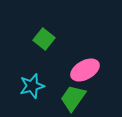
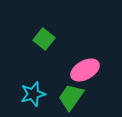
cyan star: moved 1 px right, 8 px down
green trapezoid: moved 2 px left, 1 px up
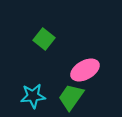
cyan star: moved 2 px down; rotated 10 degrees clockwise
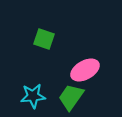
green square: rotated 20 degrees counterclockwise
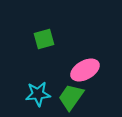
green square: rotated 35 degrees counterclockwise
cyan star: moved 5 px right, 2 px up
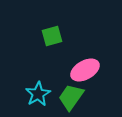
green square: moved 8 px right, 3 px up
cyan star: rotated 25 degrees counterclockwise
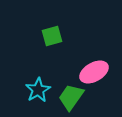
pink ellipse: moved 9 px right, 2 px down
cyan star: moved 4 px up
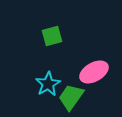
cyan star: moved 10 px right, 6 px up
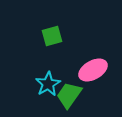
pink ellipse: moved 1 px left, 2 px up
green trapezoid: moved 2 px left, 2 px up
